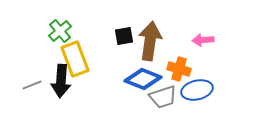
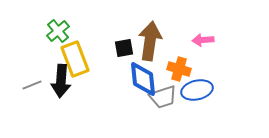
green cross: moved 2 px left
black square: moved 12 px down
blue diamond: rotated 63 degrees clockwise
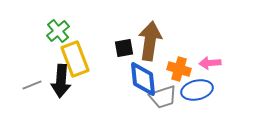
pink arrow: moved 7 px right, 23 px down
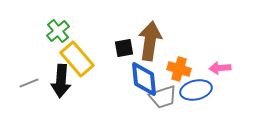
yellow rectangle: moved 2 px right; rotated 20 degrees counterclockwise
pink arrow: moved 10 px right, 5 px down
blue diamond: moved 1 px right
gray line: moved 3 px left, 2 px up
blue ellipse: moved 1 px left
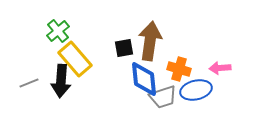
yellow rectangle: moved 2 px left
